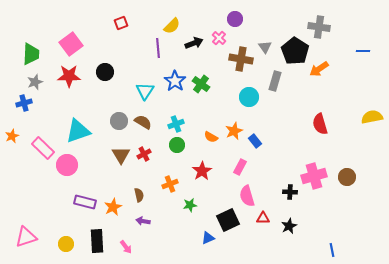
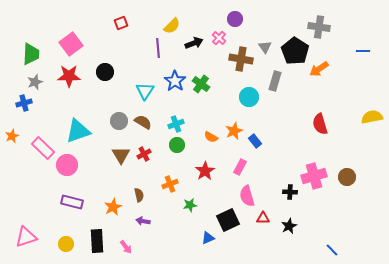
red star at (202, 171): moved 3 px right
purple rectangle at (85, 202): moved 13 px left
blue line at (332, 250): rotated 32 degrees counterclockwise
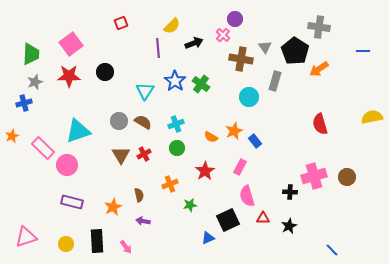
pink cross at (219, 38): moved 4 px right, 3 px up
green circle at (177, 145): moved 3 px down
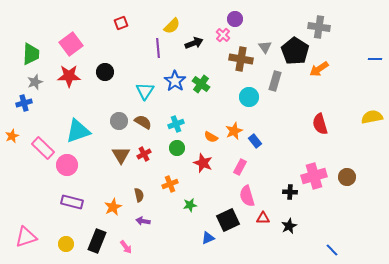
blue line at (363, 51): moved 12 px right, 8 px down
red star at (205, 171): moved 2 px left, 8 px up; rotated 18 degrees counterclockwise
black rectangle at (97, 241): rotated 25 degrees clockwise
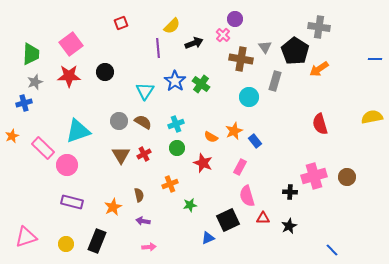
pink arrow at (126, 247): moved 23 px right; rotated 56 degrees counterclockwise
